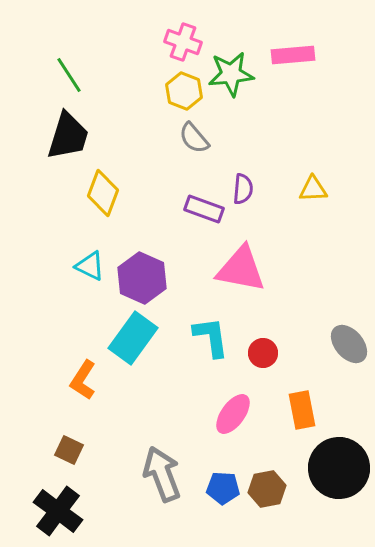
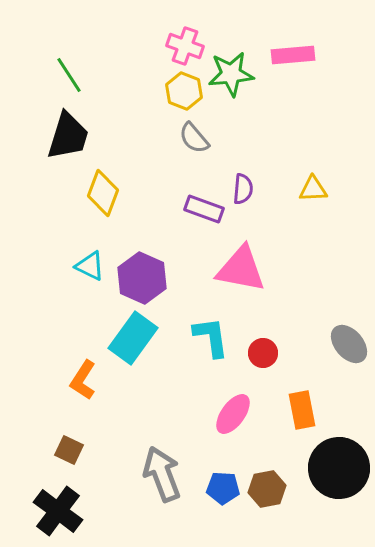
pink cross: moved 2 px right, 4 px down
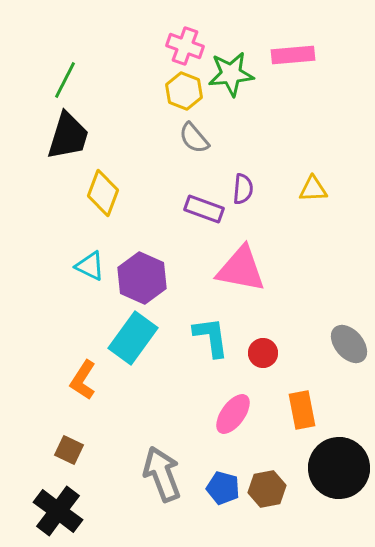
green line: moved 4 px left, 5 px down; rotated 60 degrees clockwise
blue pentagon: rotated 12 degrees clockwise
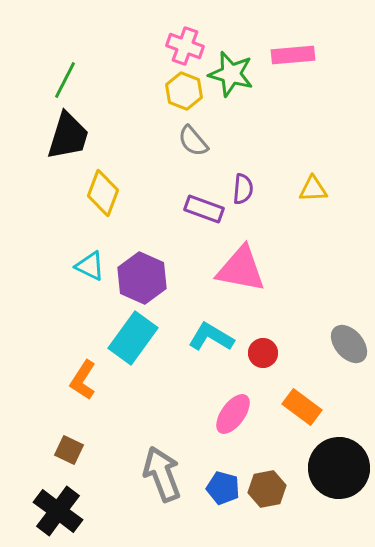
green star: rotated 21 degrees clockwise
gray semicircle: moved 1 px left, 3 px down
cyan L-shape: rotated 51 degrees counterclockwise
orange rectangle: moved 3 px up; rotated 42 degrees counterclockwise
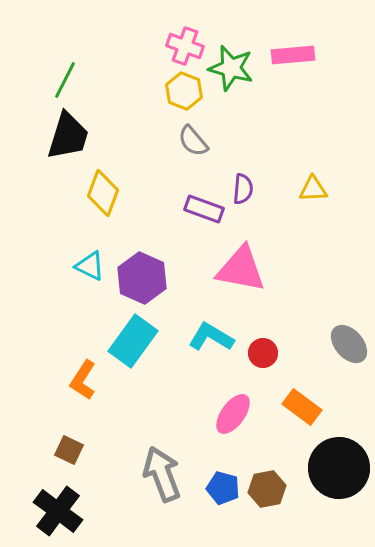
green star: moved 6 px up
cyan rectangle: moved 3 px down
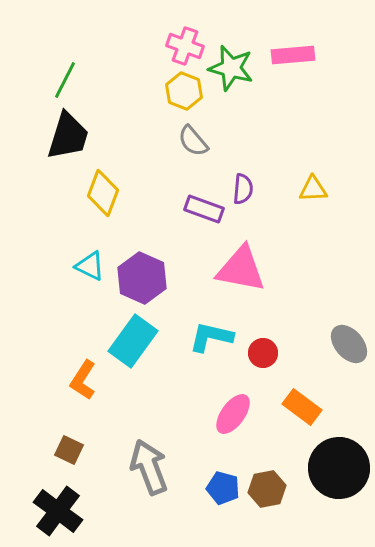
cyan L-shape: rotated 18 degrees counterclockwise
gray arrow: moved 13 px left, 7 px up
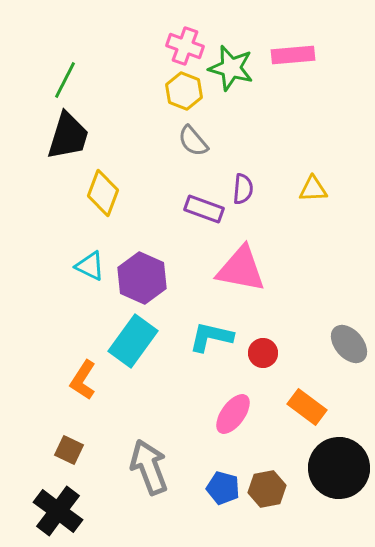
orange rectangle: moved 5 px right
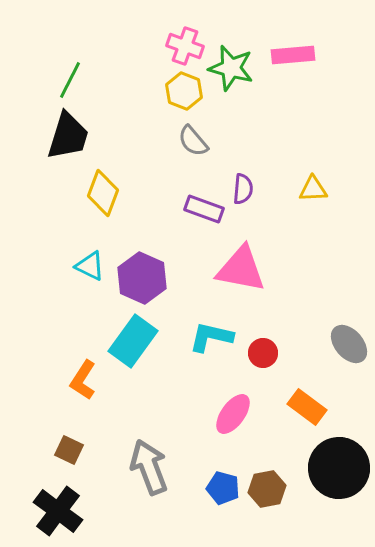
green line: moved 5 px right
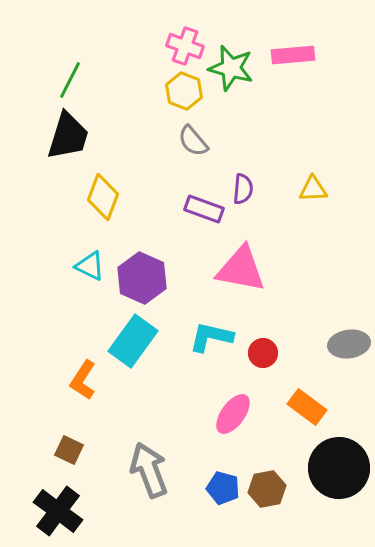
yellow diamond: moved 4 px down
gray ellipse: rotated 57 degrees counterclockwise
gray arrow: moved 3 px down
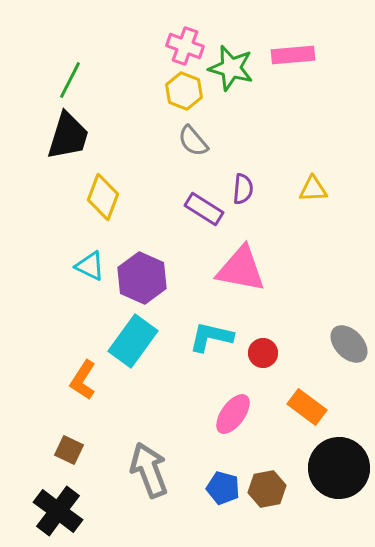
purple rectangle: rotated 12 degrees clockwise
gray ellipse: rotated 54 degrees clockwise
